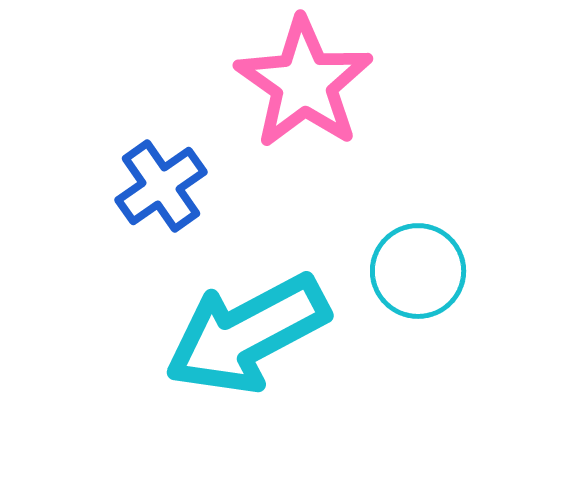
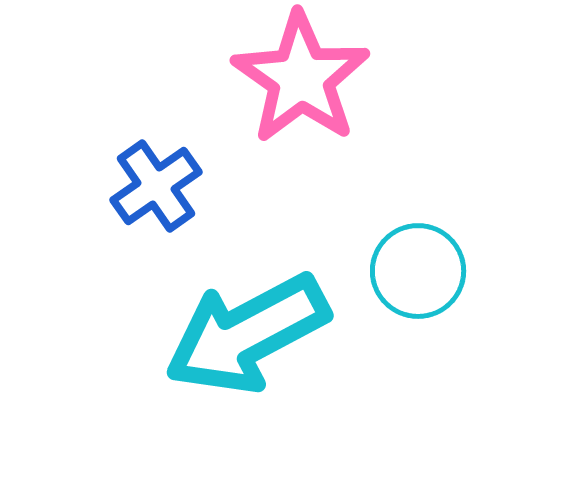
pink star: moved 3 px left, 5 px up
blue cross: moved 5 px left
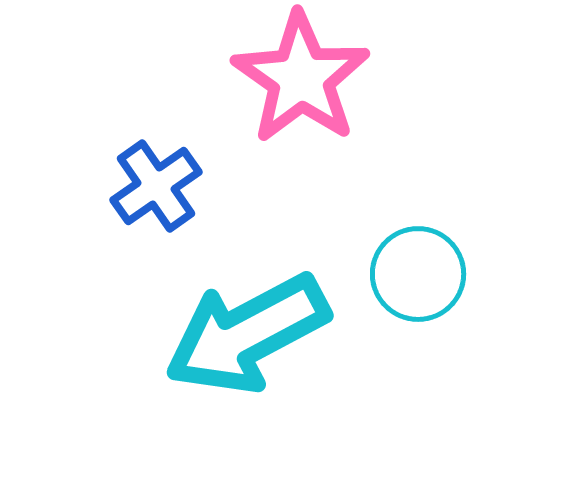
cyan circle: moved 3 px down
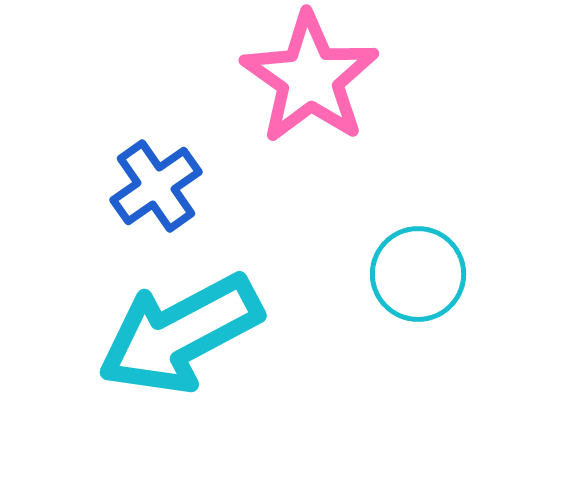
pink star: moved 9 px right
cyan arrow: moved 67 px left
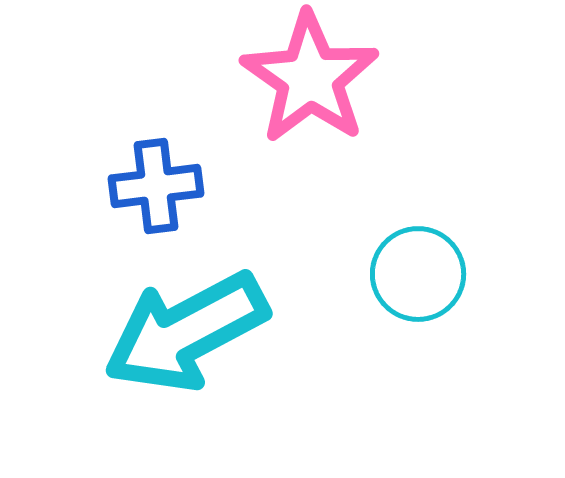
blue cross: rotated 28 degrees clockwise
cyan arrow: moved 6 px right, 2 px up
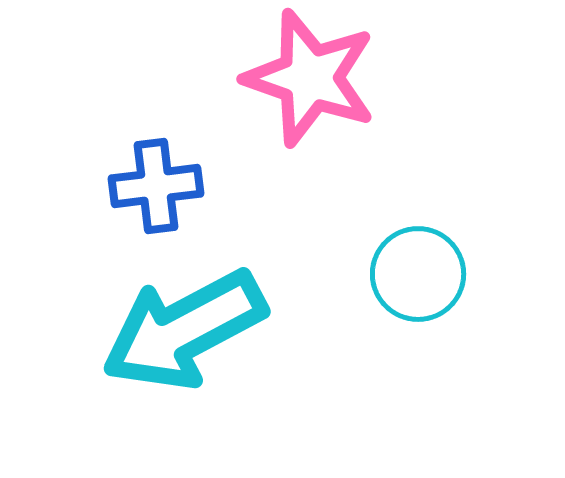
pink star: rotated 16 degrees counterclockwise
cyan arrow: moved 2 px left, 2 px up
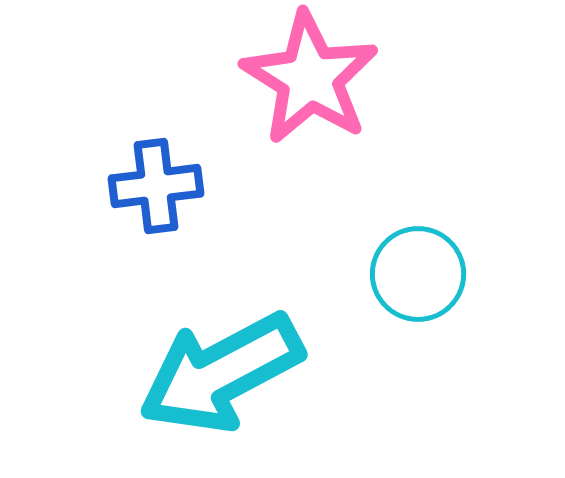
pink star: rotated 13 degrees clockwise
cyan arrow: moved 37 px right, 43 px down
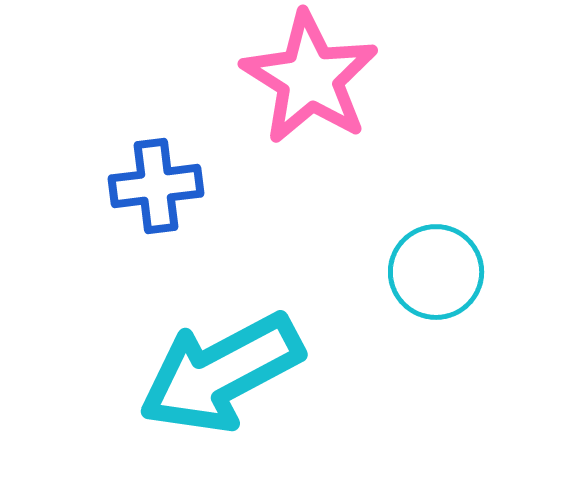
cyan circle: moved 18 px right, 2 px up
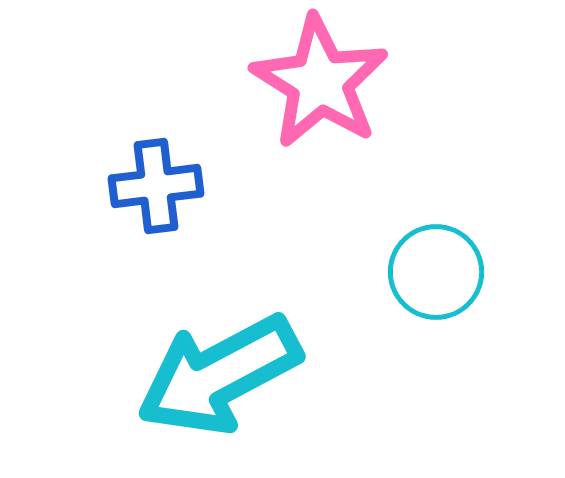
pink star: moved 10 px right, 4 px down
cyan arrow: moved 2 px left, 2 px down
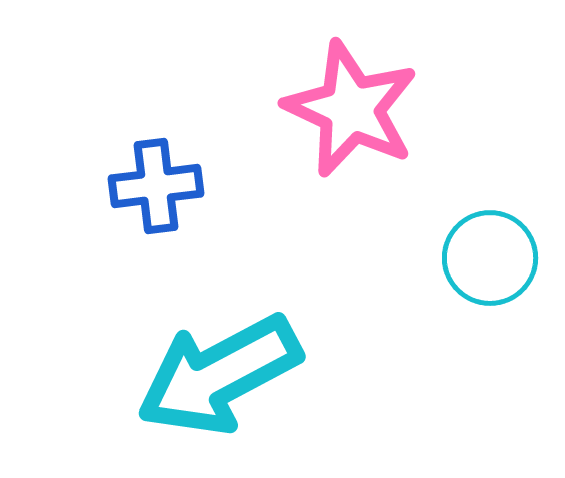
pink star: moved 31 px right, 27 px down; rotated 7 degrees counterclockwise
cyan circle: moved 54 px right, 14 px up
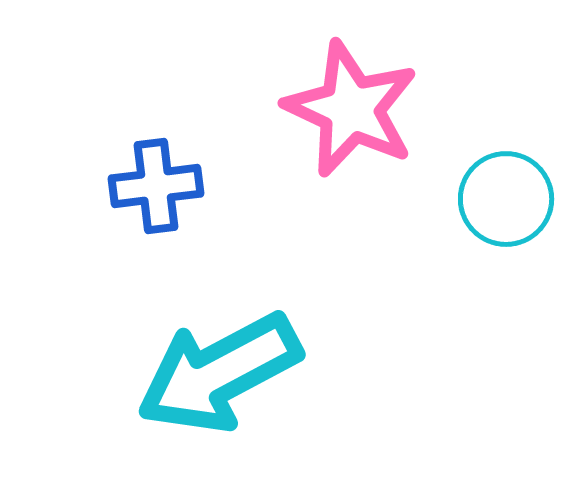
cyan circle: moved 16 px right, 59 px up
cyan arrow: moved 2 px up
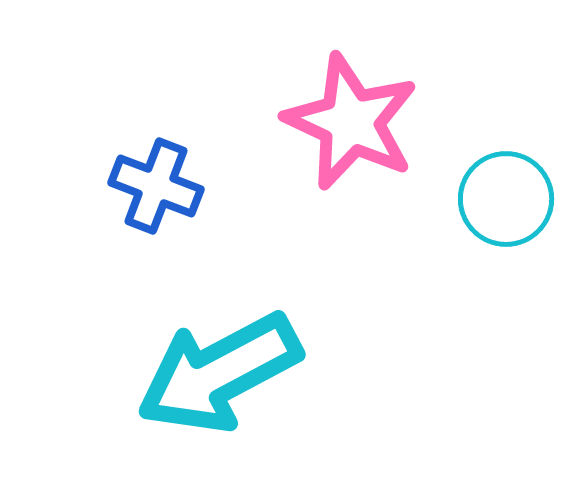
pink star: moved 13 px down
blue cross: rotated 28 degrees clockwise
